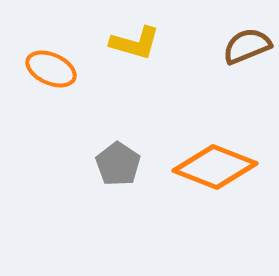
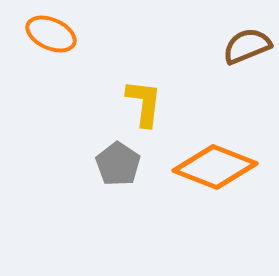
yellow L-shape: moved 9 px right, 60 px down; rotated 99 degrees counterclockwise
orange ellipse: moved 35 px up
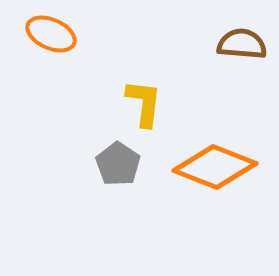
brown semicircle: moved 5 px left, 2 px up; rotated 27 degrees clockwise
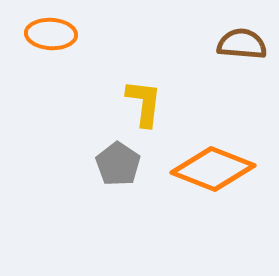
orange ellipse: rotated 21 degrees counterclockwise
orange diamond: moved 2 px left, 2 px down
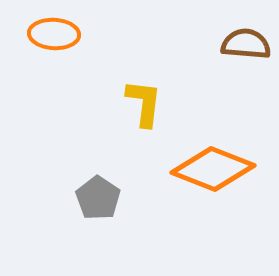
orange ellipse: moved 3 px right
brown semicircle: moved 4 px right
gray pentagon: moved 20 px left, 34 px down
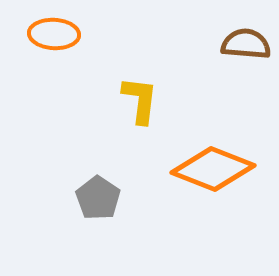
yellow L-shape: moved 4 px left, 3 px up
